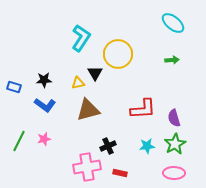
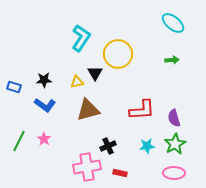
yellow triangle: moved 1 px left, 1 px up
red L-shape: moved 1 px left, 1 px down
pink star: rotated 24 degrees counterclockwise
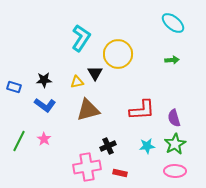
pink ellipse: moved 1 px right, 2 px up
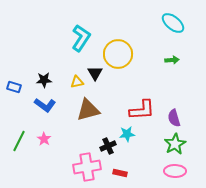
cyan star: moved 20 px left, 12 px up
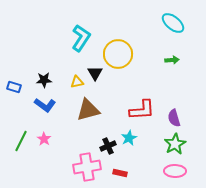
cyan star: moved 2 px right, 4 px down; rotated 21 degrees counterclockwise
green line: moved 2 px right
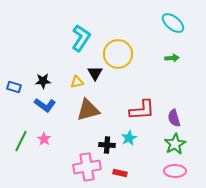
green arrow: moved 2 px up
black star: moved 1 px left, 1 px down
black cross: moved 1 px left, 1 px up; rotated 28 degrees clockwise
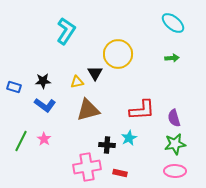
cyan L-shape: moved 15 px left, 7 px up
green star: rotated 20 degrees clockwise
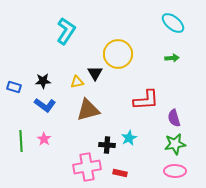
red L-shape: moved 4 px right, 10 px up
green line: rotated 30 degrees counterclockwise
